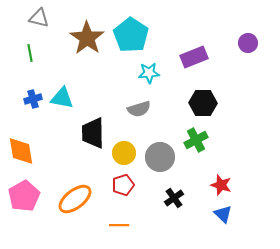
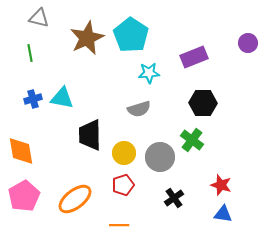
brown star: rotated 12 degrees clockwise
black trapezoid: moved 3 px left, 2 px down
green cross: moved 4 px left; rotated 25 degrees counterclockwise
blue triangle: rotated 36 degrees counterclockwise
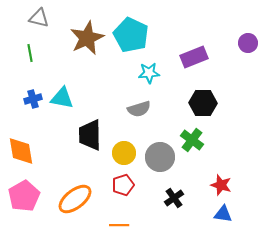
cyan pentagon: rotated 8 degrees counterclockwise
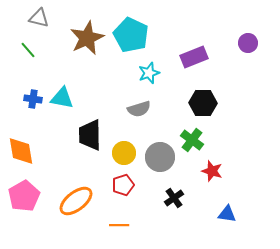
green line: moved 2 px left, 3 px up; rotated 30 degrees counterclockwise
cyan star: rotated 15 degrees counterclockwise
blue cross: rotated 24 degrees clockwise
red star: moved 9 px left, 14 px up
orange ellipse: moved 1 px right, 2 px down
blue triangle: moved 4 px right
